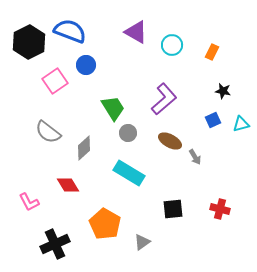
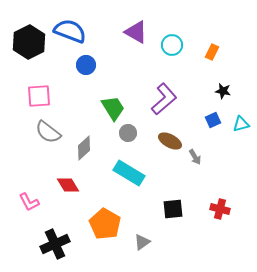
pink square: moved 16 px left, 15 px down; rotated 30 degrees clockwise
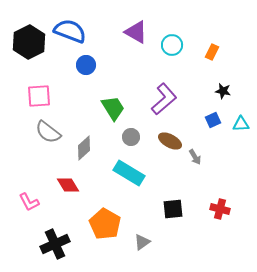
cyan triangle: rotated 12 degrees clockwise
gray circle: moved 3 px right, 4 px down
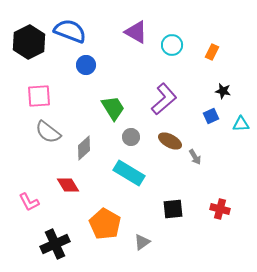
blue square: moved 2 px left, 4 px up
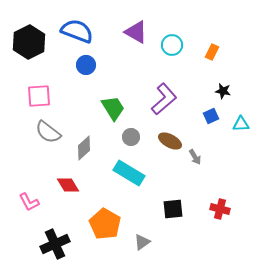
blue semicircle: moved 7 px right
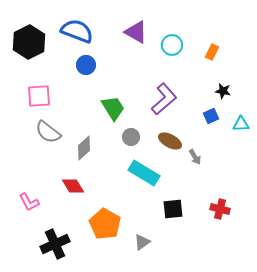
cyan rectangle: moved 15 px right
red diamond: moved 5 px right, 1 px down
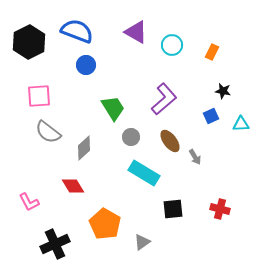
brown ellipse: rotated 25 degrees clockwise
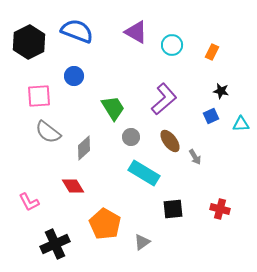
blue circle: moved 12 px left, 11 px down
black star: moved 2 px left
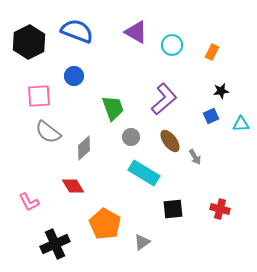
black star: rotated 21 degrees counterclockwise
green trapezoid: rotated 12 degrees clockwise
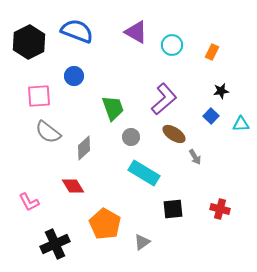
blue square: rotated 21 degrees counterclockwise
brown ellipse: moved 4 px right, 7 px up; rotated 20 degrees counterclockwise
